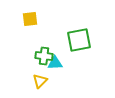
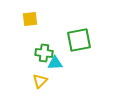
green cross: moved 3 px up
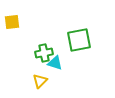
yellow square: moved 18 px left, 3 px down
green cross: rotated 18 degrees counterclockwise
cyan triangle: rotated 21 degrees clockwise
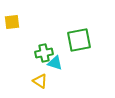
yellow triangle: rotated 42 degrees counterclockwise
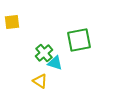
green cross: rotated 30 degrees counterclockwise
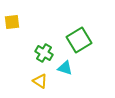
green square: rotated 20 degrees counterclockwise
green cross: rotated 18 degrees counterclockwise
cyan triangle: moved 10 px right, 5 px down
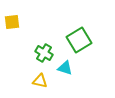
yellow triangle: rotated 21 degrees counterclockwise
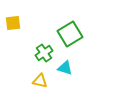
yellow square: moved 1 px right, 1 px down
green square: moved 9 px left, 6 px up
green cross: rotated 24 degrees clockwise
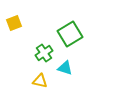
yellow square: moved 1 px right; rotated 14 degrees counterclockwise
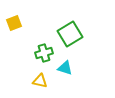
green cross: rotated 18 degrees clockwise
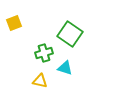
green square: rotated 25 degrees counterclockwise
